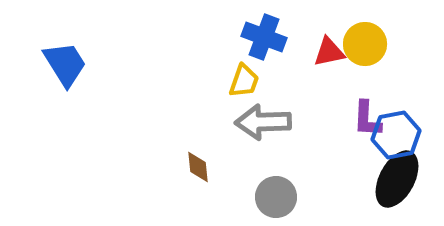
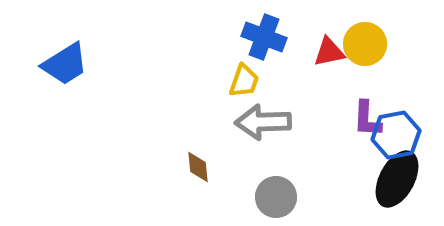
blue trapezoid: rotated 90 degrees clockwise
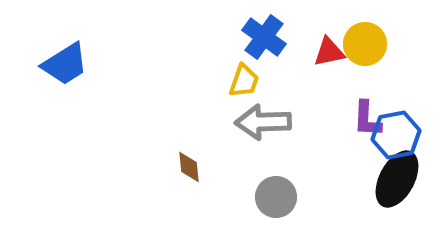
blue cross: rotated 15 degrees clockwise
brown diamond: moved 9 px left
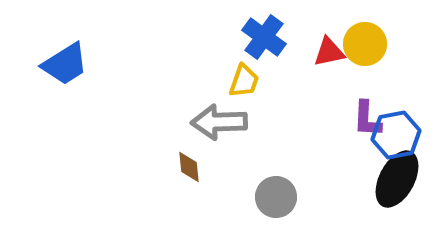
gray arrow: moved 44 px left
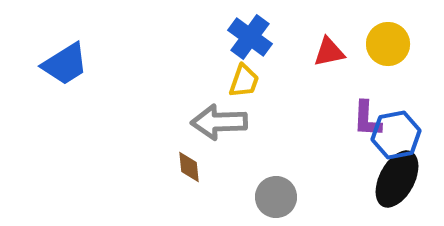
blue cross: moved 14 px left
yellow circle: moved 23 px right
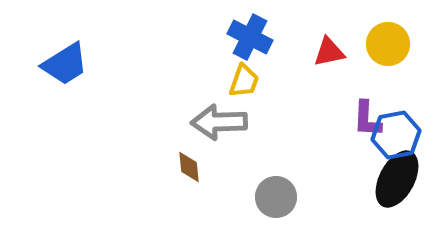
blue cross: rotated 9 degrees counterclockwise
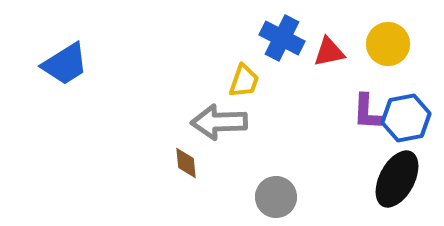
blue cross: moved 32 px right, 1 px down
purple L-shape: moved 7 px up
blue hexagon: moved 10 px right, 17 px up
brown diamond: moved 3 px left, 4 px up
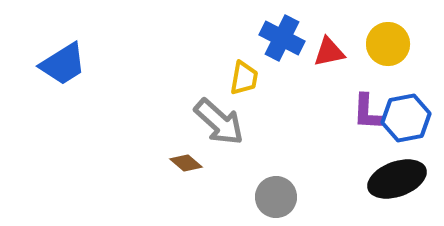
blue trapezoid: moved 2 px left
yellow trapezoid: moved 3 px up; rotated 9 degrees counterclockwise
gray arrow: rotated 136 degrees counterclockwise
brown diamond: rotated 44 degrees counterclockwise
black ellipse: rotated 42 degrees clockwise
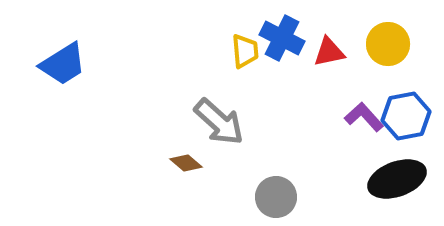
yellow trapezoid: moved 1 px right, 27 px up; rotated 15 degrees counterclockwise
purple L-shape: moved 3 px left, 5 px down; rotated 135 degrees clockwise
blue hexagon: moved 2 px up
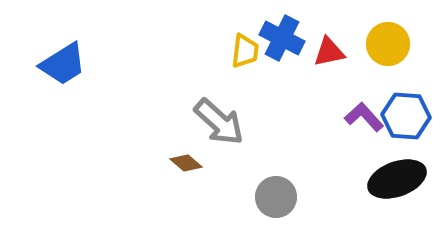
yellow trapezoid: rotated 12 degrees clockwise
blue hexagon: rotated 15 degrees clockwise
